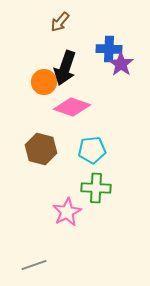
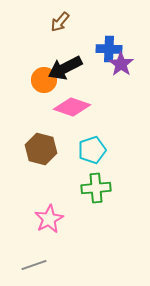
black arrow: rotated 44 degrees clockwise
orange circle: moved 2 px up
cyan pentagon: rotated 12 degrees counterclockwise
green cross: rotated 8 degrees counterclockwise
pink star: moved 18 px left, 7 px down
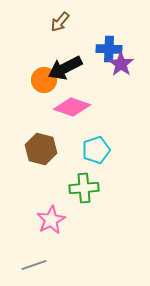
cyan pentagon: moved 4 px right
green cross: moved 12 px left
pink star: moved 2 px right, 1 px down
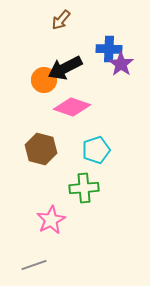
brown arrow: moved 1 px right, 2 px up
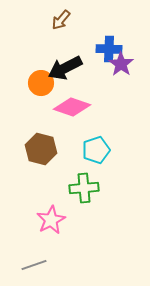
orange circle: moved 3 px left, 3 px down
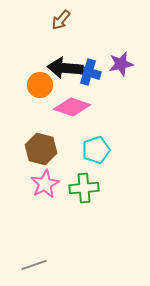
blue cross: moved 21 px left, 23 px down; rotated 15 degrees clockwise
purple star: rotated 25 degrees clockwise
black arrow: rotated 32 degrees clockwise
orange circle: moved 1 px left, 2 px down
pink star: moved 6 px left, 36 px up
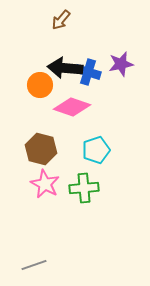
pink star: rotated 16 degrees counterclockwise
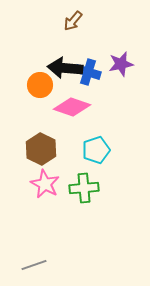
brown arrow: moved 12 px right, 1 px down
brown hexagon: rotated 12 degrees clockwise
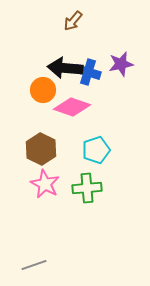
orange circle: moved 3 px right, 5 px down
green cross: moved 3 px right
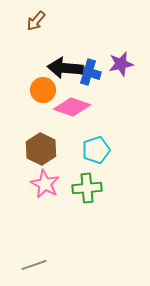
brown arrow: moved 37 px left
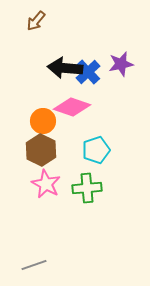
blue cross: rotated 30 degrees clockwise
orange circle: moved 31 px down
brown hexagon: moved 1 px down
pink star: moved 1 px right
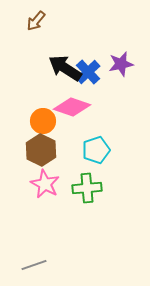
black arrow: rotated 28 degrees clockwise
pink star: moved 1 px left
